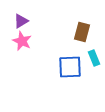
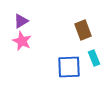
brown rectangle: moved 1 px right, 2 px up; rotated 36 degrees counterclockwise
blue square: moved 1 px left
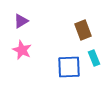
pink star: moved 9 px down
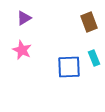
purple triangle: moved 3 px right, 3 px up
brown rectangle: moved 6 px right, 8 px up
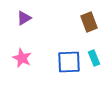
pink star: moved 8 px down
blue square: moved 5 px up
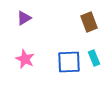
pink star: moved 3 px right, 1 px down
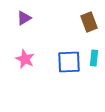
cyan rectangle: rotated 28 degrees clockwise
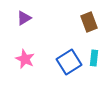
blue square: rotated 30 degrees counterclockwise
